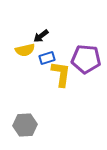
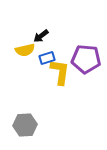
yellow L-shape: moved 1 px left, 2 px up
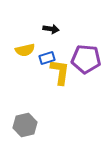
black arrow: moved 10 px right, 7 px up; rotated 133 degrees counterclockwise
gray hexagon: rotated 10 degrees counterclockwise
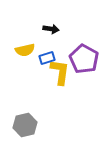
purple pentagon: moved 2 px left; rotated 24 degrees clockwise
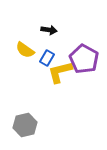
black arrow: moved 2 px left, 1 px down
yellow semicircle: rotated 48 degrees clockwise
blue rectangle: rotated 42 degrees counterclockwise
yellow L-shape: rotated 112 degrees counterclockwise
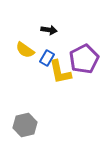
purple pentagon: rotated 16 degrees clockwise
yellow L-shape: rotated 88 degrees counterclockwise
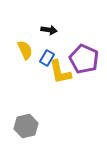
yellow semicircle: rotated 150 degrees counterclockwise
purple pentagon: rotated 20 degrees counterclockwise
gray hexagon: moved 1 px right, 1 px down
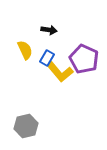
yellow L-shape: rotated 28 degrees counterclockwise
